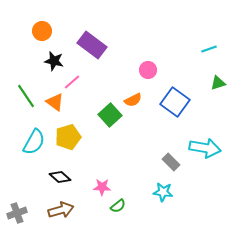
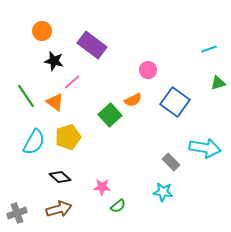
brown arrow: moved 2 px left, 1 px up
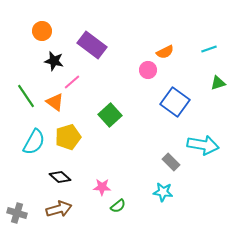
orange semicircle: moved 32 px right, 48 px up
cyan arrow: moved 2 px left, 3 px up
gray cross: rotated 36 degrees clockwise
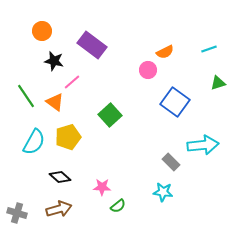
cyan arrow: rotated 16 degrees counterclockwise
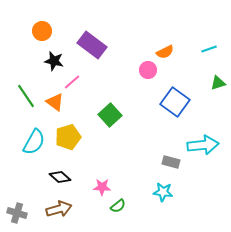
gray rectangle: rotated 30 degrees counterclockwise
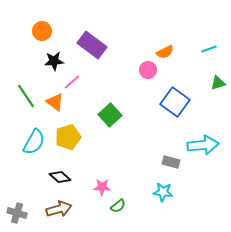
black star: rotated 18 degrees counterclockwise
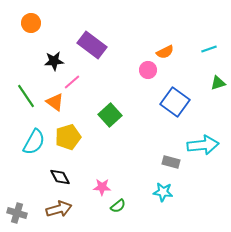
orange circle: moved 11 px left, 8 px up
black diamond: rotated 20 degrees clockwise
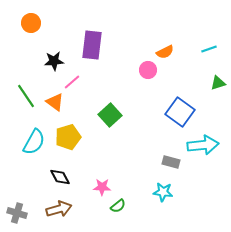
purple rectangle: rotated 60 degrees clockwise
blue square: moved 5 px right, 10 px down
